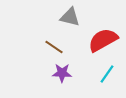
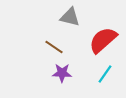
red semicircle: rotated 12 degrees counterclockwise
cyan line: moved 2 px left
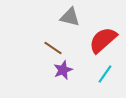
brown line: moved 1 px left, 1 px down
purple star: moved 1 px right, 3 px up; rotated 24 degrees counterclockwise
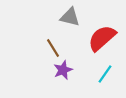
red semicircle: moved 1 px left, 2 px up
brown line: rotated 24 degrees clockwise
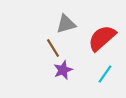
gray triangle: moved 4 px left, 7 px down; rotated 30 degrees counterclockwise
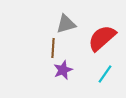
brown line: rotated 36 degrees clockwise
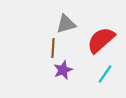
red semicircle: moved 1 px left, 2 px down
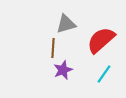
cyan line: moved 1 px left
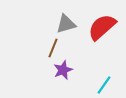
red semicircle: moved 1 px right, 13 px up
brown line: rotated 18 degrees clockwise
cyan line: moved 11 px down
